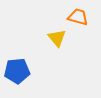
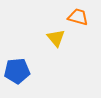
yellow triangle: moved 1 px left
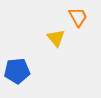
orange trapezoid: rotated 45 degrees clockwise
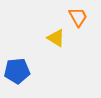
yellow triangle: rotated 18 degrees counterclockwise
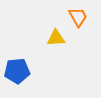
yellow triangle: rotated 36 degrees counterclockwise
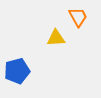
blue pentagon: rotated 10 degrees counterclockwise
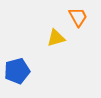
yellow triangle: rotated 12 degrees counterclockwise
